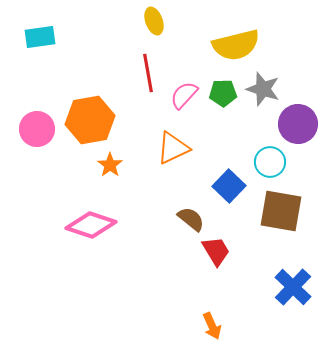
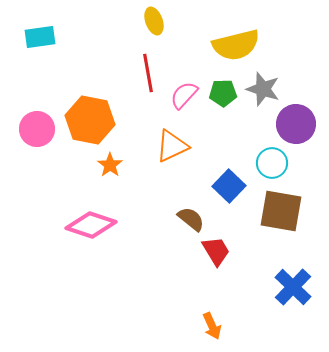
orange hexagon: rotated 21 degrees clockwise
purple circle: moved 2 px left
orange triangle: moved 1 px left, 2 px up
cyan circle: moved 2 px right, 1 px down
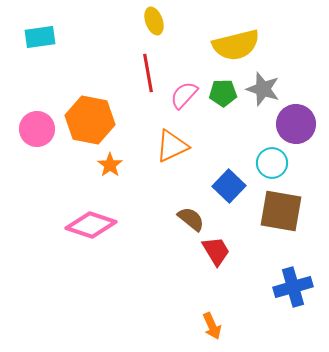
blue cross: rotated 30 degrees clockwise
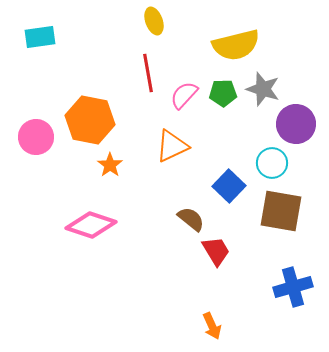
pink circle: moved 1 px left, 8 px down
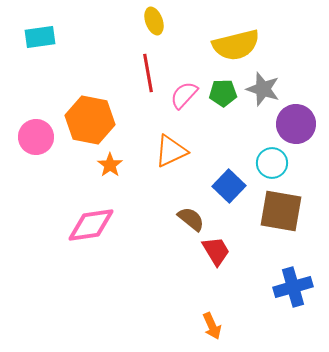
orange triangle: moved 1 px left, 5 px down
pink diamond: rotated 27 degrees counterclockwise
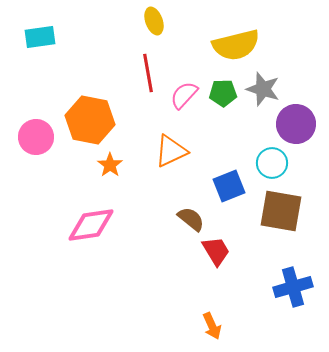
blue square: rotated 24 degrees clockwise
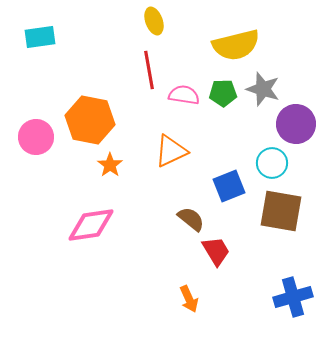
red line: moved 1 px right, 3 px up
pink semicircle: rotated 56 degrees clockwise
blue cross: moved 10 px down
orange arrow: moved 23 px left, 27 px up
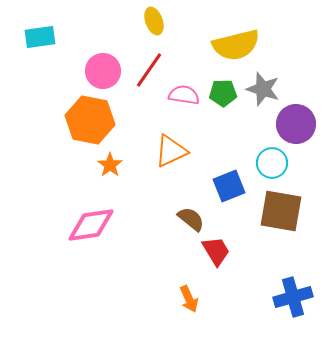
red line: rotated 45 degrees clockwise
pink circle: moved 67 px right, 66 px up
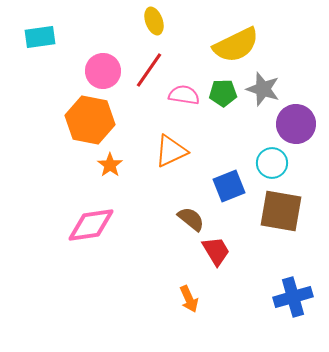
yellow semicircle: rotated 12 degrees counterclockwise
